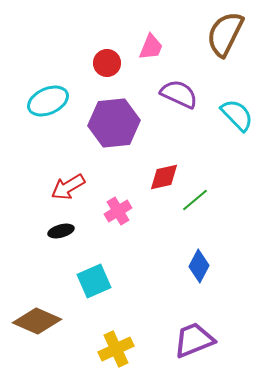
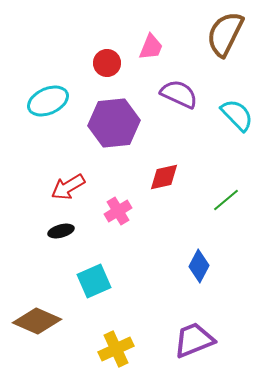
green line: moved 31 px right
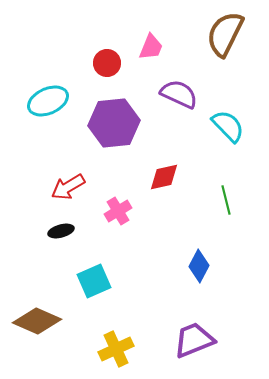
cyan semicircle: moved 9 px left, 11 px down
green line: rotated 64 degrees counterclockwise
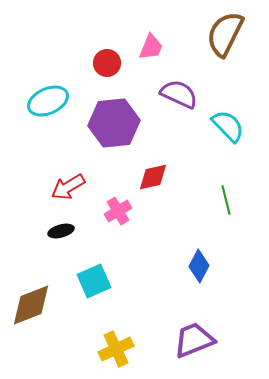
red diamond: moved 11 px left
brown diamond: moved 6 px left, 16 px up; rotated 45 degrees counterclockwise
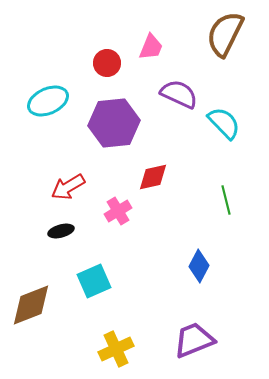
cyan semicircle: moved 4 px left, 3 px up
